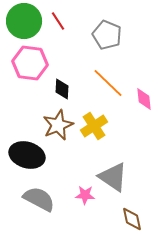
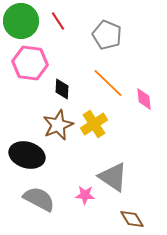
green circle: moved 3 px left
yellow cross: moved 2 px up
brown diamond: rotated 20 degrees counterclockwise
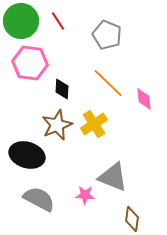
brown star: moved 1 px left
gray triangle: rotated 12 degrees counterclockwise
brown diamond: rotated 40 degrees clockwise
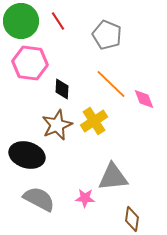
orange line: moved 3 px right, 1 px down
pink diamond: rotated 15 degrees counterclockwise
yellow cross: moved 3 px up
gray triangle: rotated 28 degrees counterclockwise
pink star: moved 3 px down
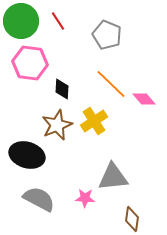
pink diamond: rotated 20 degrees counterclockwise
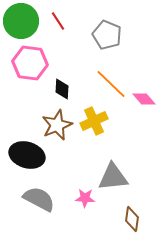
yellow cross: rotated 8 degrees clockwise
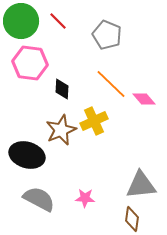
red line: rotated 12 degrees counterclockwise
brown star: moved 4 px right, 5 px down
gray triangle: moved 28 px right, 8 px down
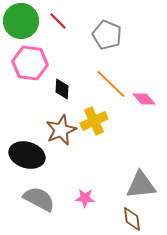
brown diamond: rotated 15 degrees counterclockwise
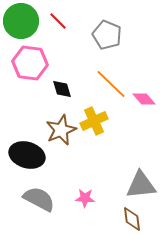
black diamond: rotated 20 degrees counterclockwise
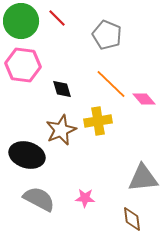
red line: moved 1 px left, 3 px up
pink hexagon: moved 7 px left, 2 px down
yellow cross: moved 4 px right; rotated 16 degrees clockwise
gray triangle: moved 2 px right, 7 px up
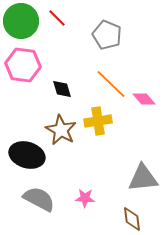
brown star: rotated 20 degrees counterclockwise
